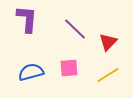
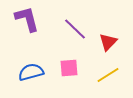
purple L-shape: rotated 20 degrees counterclockwise
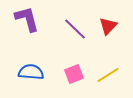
red triangle: moved 16 px up
pink square: moved 5 px right, 6 px down; rotated 18 degrees counterclockwise
blue semicircle: rotated 20 degrees clockwise
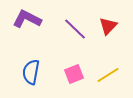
purple L-shape: rotated 48 degrees counterclockwise
blue semicircle: rotated 85 degrees counterclockwise
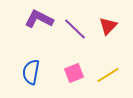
purple L-shape: moved 12 px right
pink square: moved 1 px up
